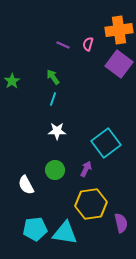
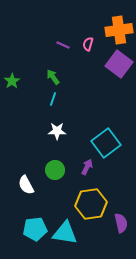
purple arrow: moved 1 px right, 2 px up
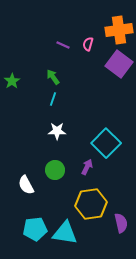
cyan square: rotated 8 degrees counterclockwise
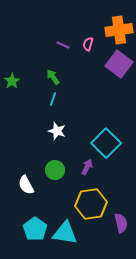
white star: rotated 18 degrees clockwise
cyan pentagon: rotated 30 degrees counterclockwise
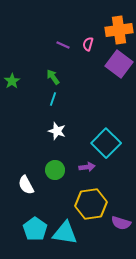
purple arrow: rotated 56 degrees clockwise
purple semicircle: rotated 120 degrees clockwise
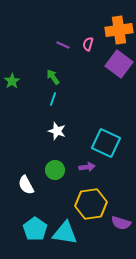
cyan square: rotated 20 degrees counterclockwise
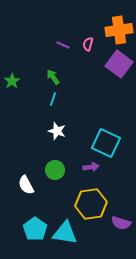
purple arrow: moved 4 px right
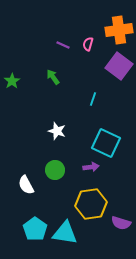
purple square: moved 2 px down
cyan line: moved 40 px right
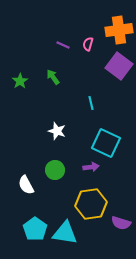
green star: moved 8 px right
cyan line: moved 2 px left, 4 px down; rotated 32 degrees counterclockwise
